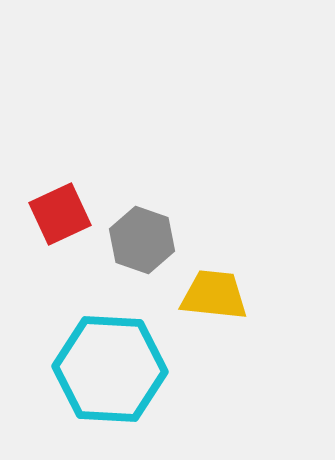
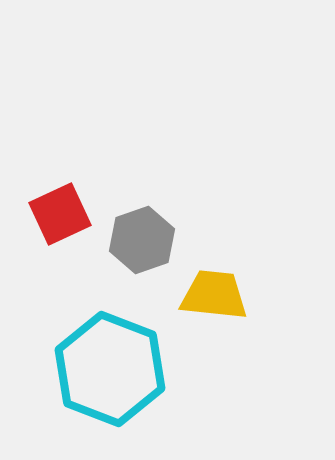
gray hexagon: rotated 22 degrees clockwise
cyan hexagon: rotated 18 degrees clockwise
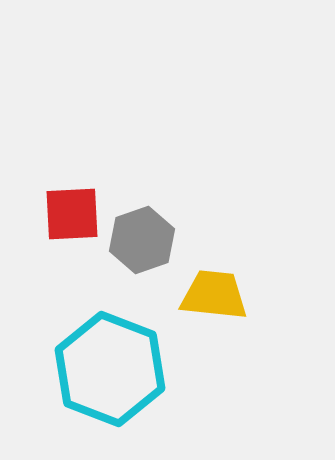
red square: moved 12 px right; rotated 22 degrees clockwise
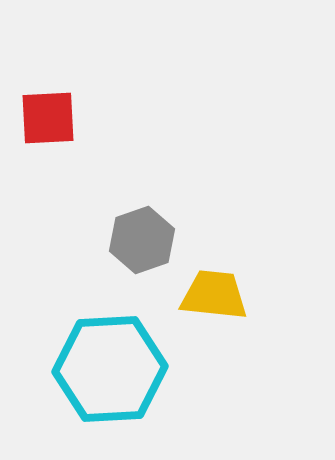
red square: moved 24 px left, 96 px up
cyan hexagon: rotated 24 degrees counterclockwise
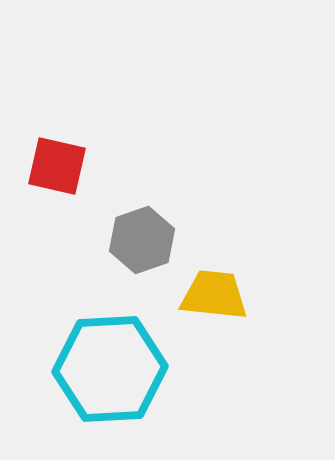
red square: moved 9 px right, 48 px down; rotated 16 degrees clockwise
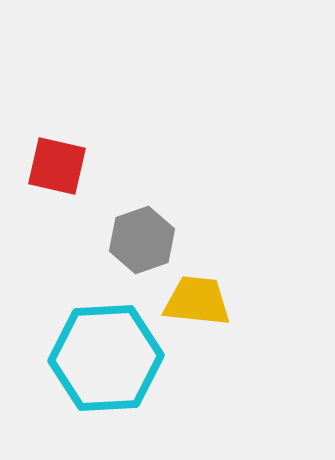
yellow trapezoid: moved 17 px left, 6 px down
cyan hexagon: moved 4 px left, 11 px up
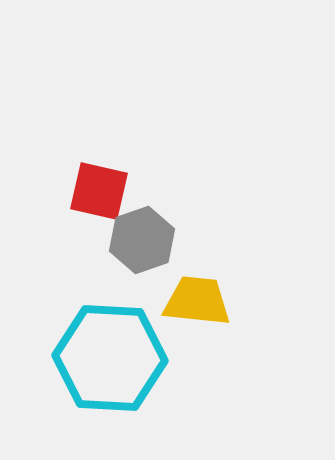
red square: moved 42 px right, 25 px down
cyan hexagon: moved 4 px right; rotated 6 degrees clockwise
